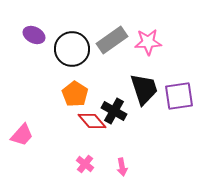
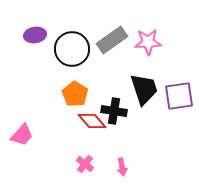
purple ellipse: moved 1 px right; rotated 35 degrees counterclockwise
black cross: rotated 20 degrees counterclockwise
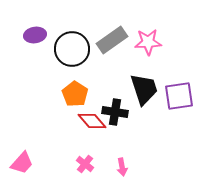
black cross: moved 1 px right, 1 px down
pink trapezoid: moved 28 px down
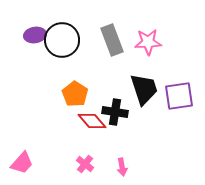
gray rectangle: rotated 76 degrees counterclockwise
black circle: moved 10 px left, 9 px up
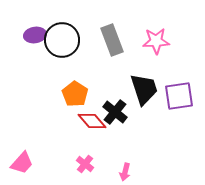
pink star: moved 8 px right, 1 px up
black cross: rotated 30 degrees clockwise
pink arrow: moved 3 px right, 5 px down; rotated 24 degrees clockwise
